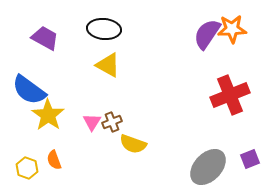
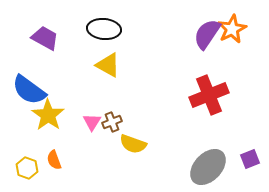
orange star: rotated 24 degrees counterclockwise
red cross: moved 21 px left
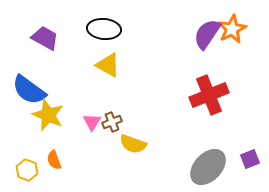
yellow star: rotated 12 degrees counterclockwise
yellow hexagon: moved 2 px down
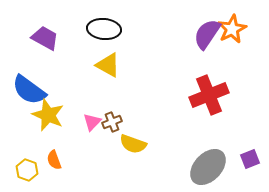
pink triangle: rotated 12 degrees clockwise
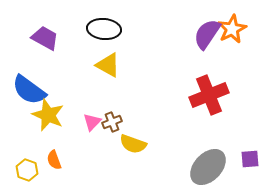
purple square: rotated 18 degrees clockwise
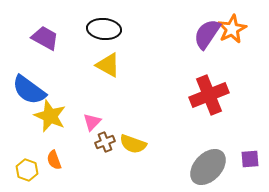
yellow star: moved 2 px right, 1 px down
brown cross: moved 7 px left, 20 px down
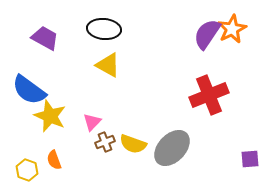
gray ellipse: moved 36 px left, 19 px up
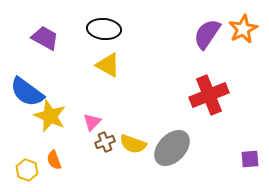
orange star: moved 11 px right
blue semicircle: moved 2 px left, 2 px down
